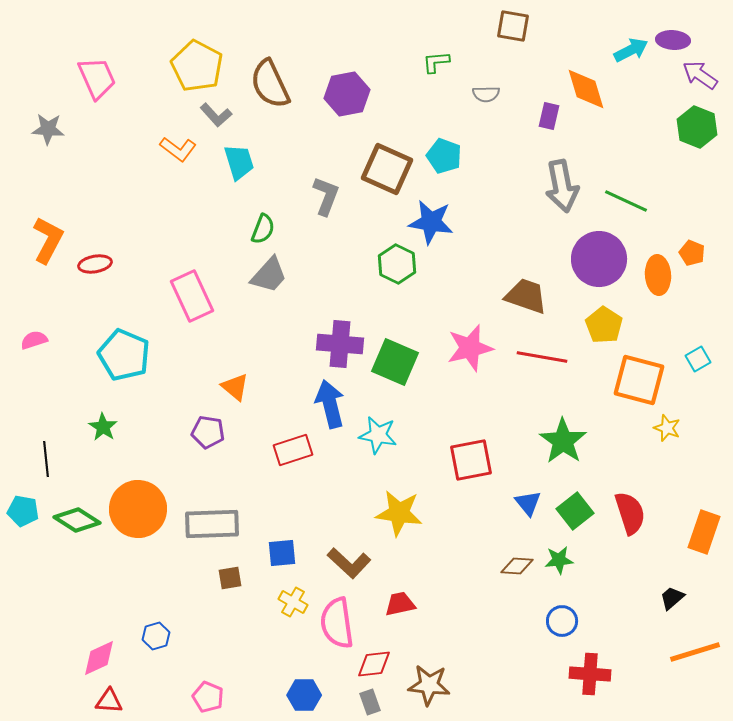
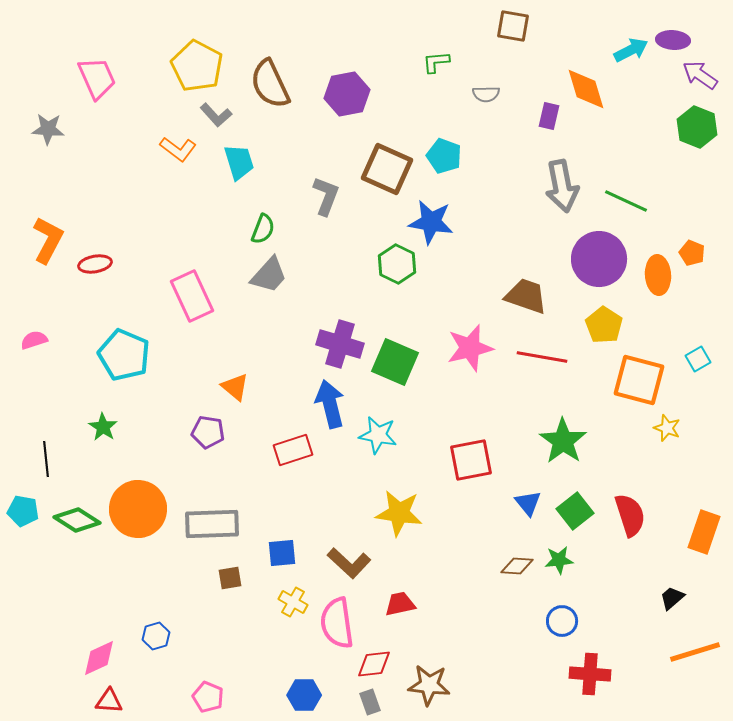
purple cross at (340, 344): rotated 12 degrees clockwise
red semicircle at (630, 513): moved 2 px down
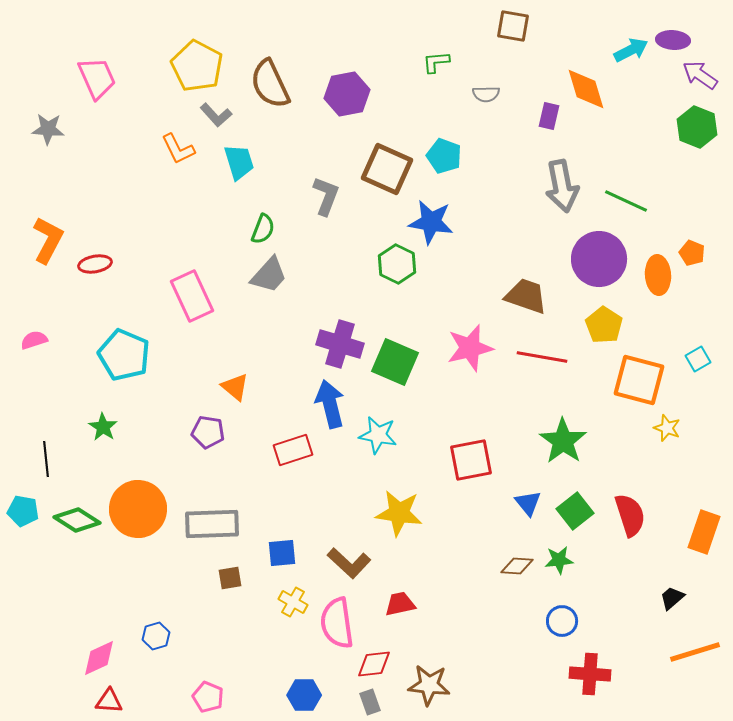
orange L-shape at (178, 149): rotated 27 degrees clockwise
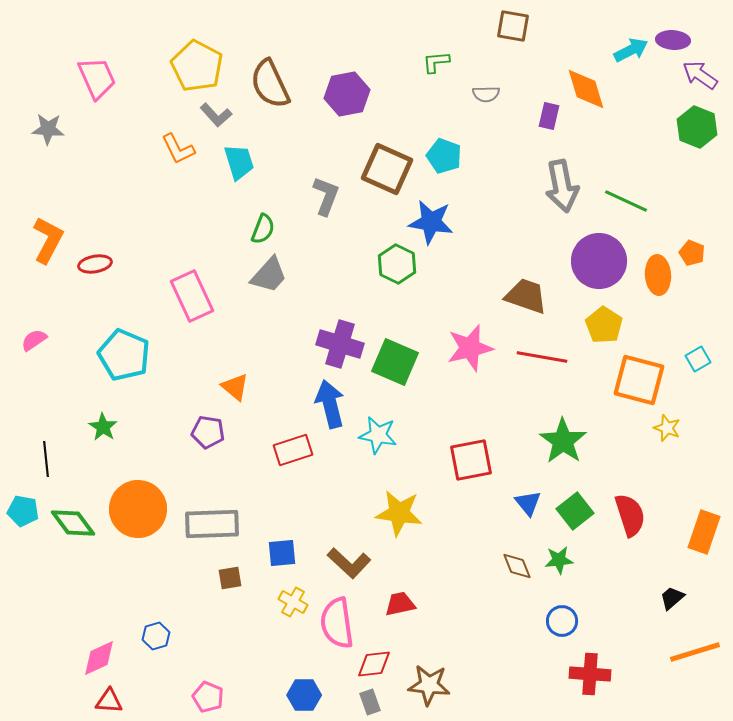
purple circle at (599, 259): moved 2 px down
pink semicircle at (34, 340): rotated 16 degrees counterclockwise
green diamond at (77, 520): moved 4 px left, 3 px down; rotated 21 degrees clockwise
brown diamond at (517, 566): rotated 64 degrees clockwise
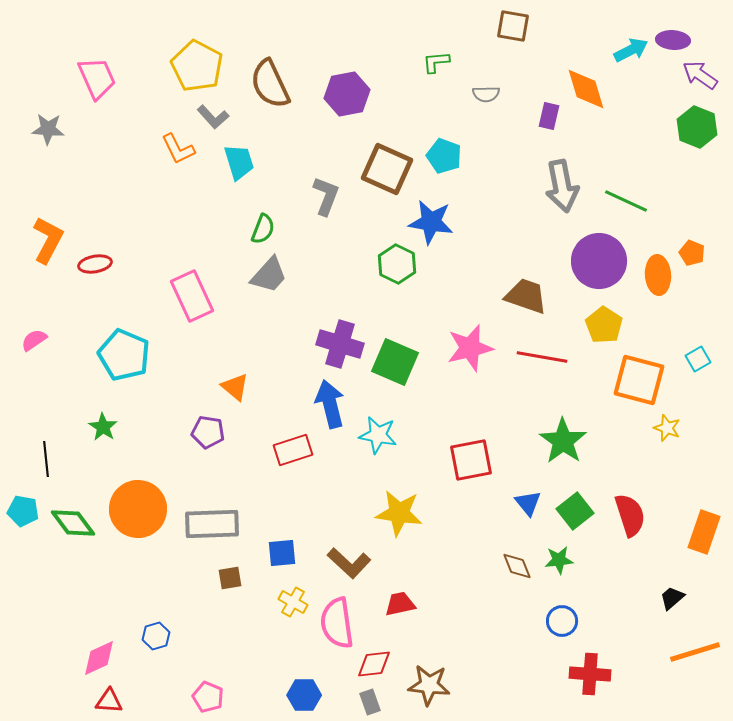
gray L-shape at (216, 115): moved 3 px left, 2 px down
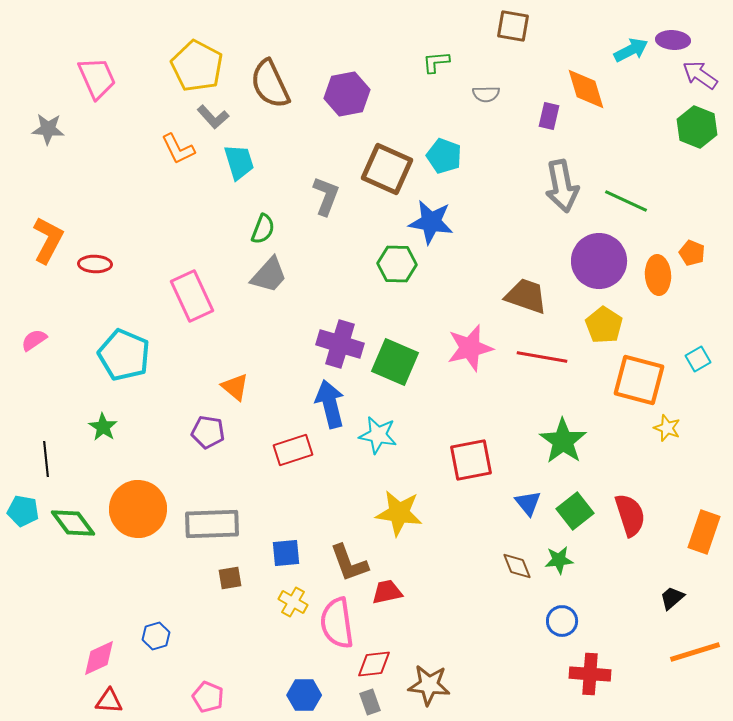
red ellipse at (95, 264): rotated 12 degrees clockwise
green hexagon at (397, 264): rotated 24 degrees counterclockwise
blue square at (282, 553): moved 4 px right
brown L-shape at (349, 563): rotated 27 degrees clockwise
red trapezoid at (400, 604): moved 13 px left, 12 px up
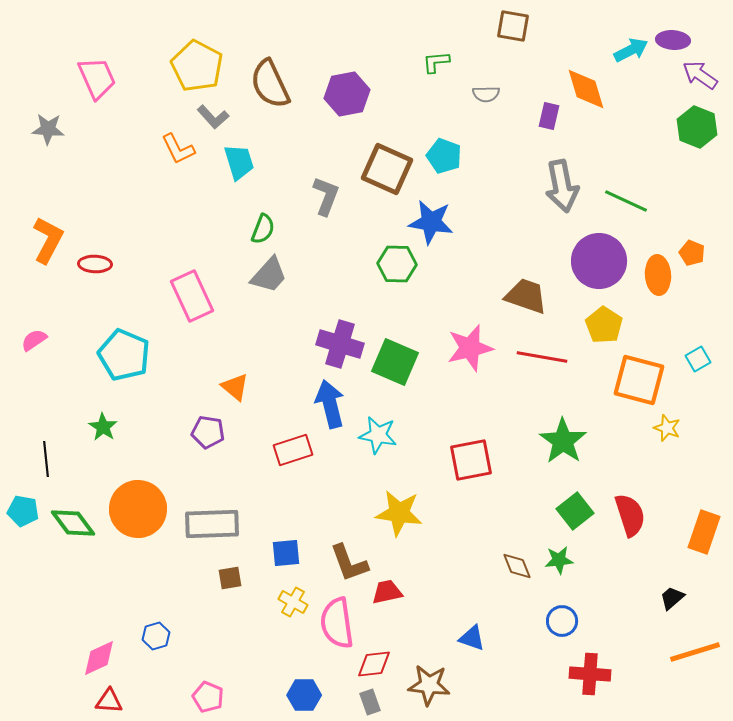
blue triangle at (528, 503): moved 56 px left, 135 px down; rotated 32 degrees counterclockwise
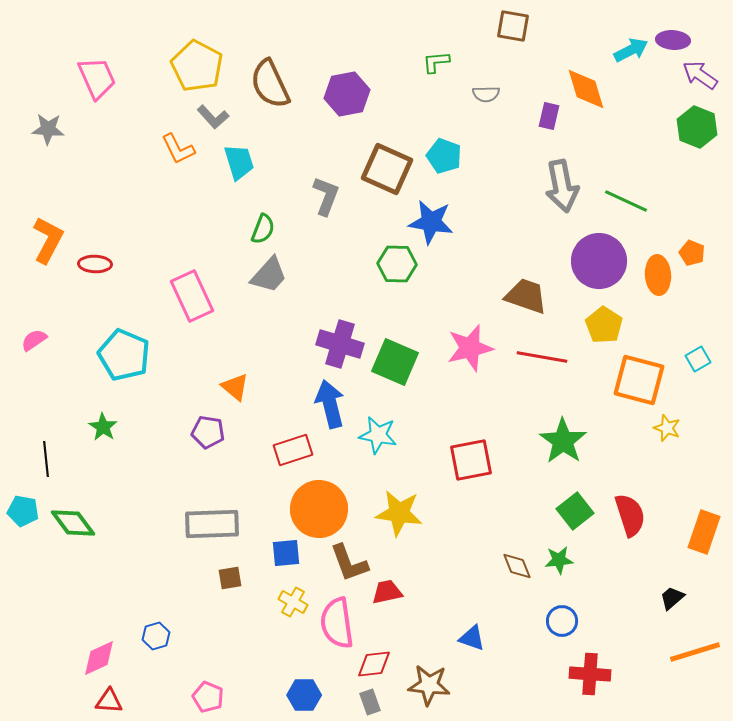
orange circle at (138, 509): moved 181 px right
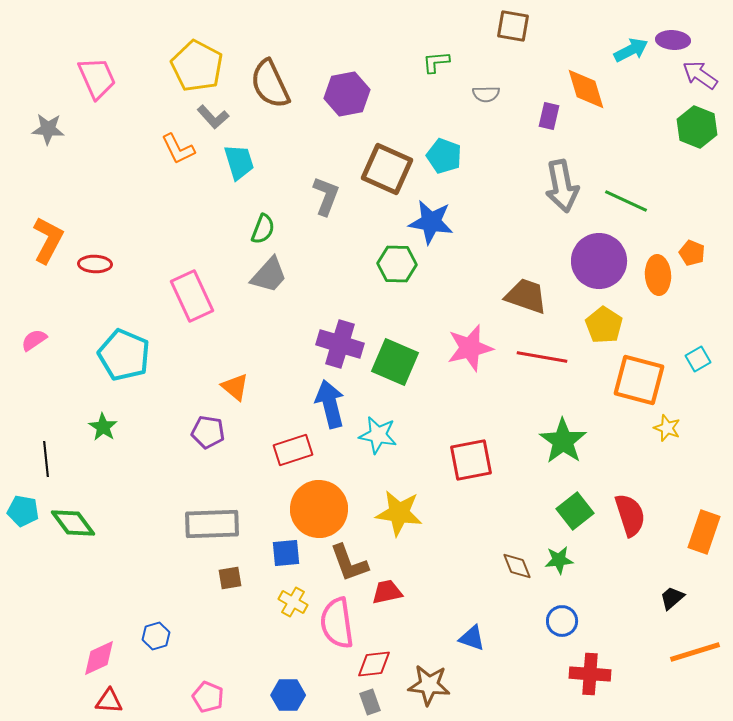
blue hexagon at (304, 695): moved 16 px left
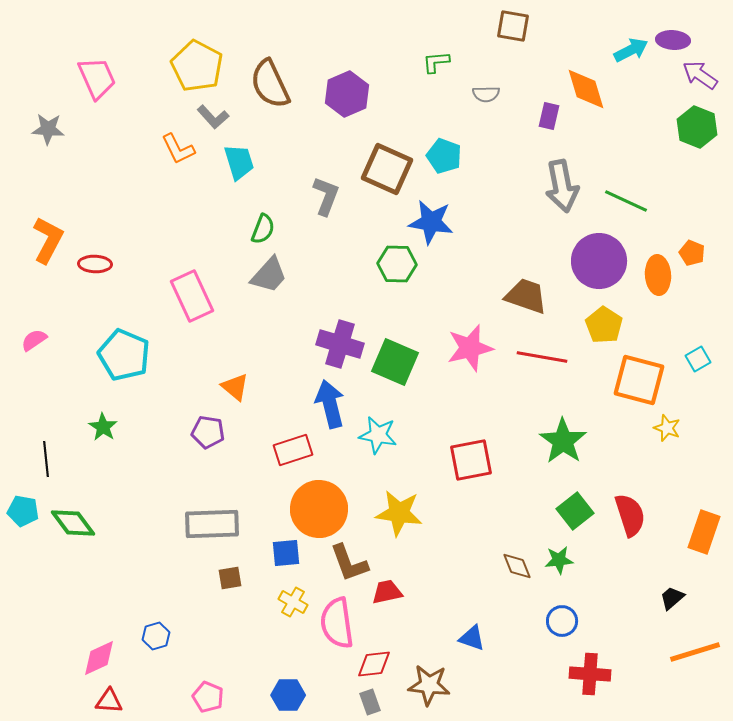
purple hexagon at (347, 94): rotated 12 degrees counterclockwise
